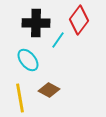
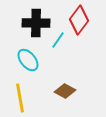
brown diamond: moved 16 px right, 1 px down
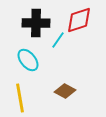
red diamond: rotated 36 degrees clockwise
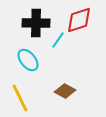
yellow line: rotated 16 degrees counterclockwise
